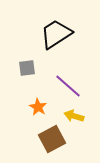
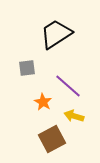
orange star: moved 5 px right, 5 px up
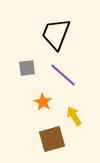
black trapezoid: rotated 36 degrees counterclockwise
purple line: moved 5 px left, 11 px up
yellow arrow: rotated 42 degrees clockwise
brown square: rotated 12 degrees clockwise
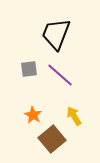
gray square: moved 2 px right, 1 px down
purple line: moved 3 px left
orange star: moved 10 px left, 13 px down
brown square: rotated 24 degrees counterclockwise
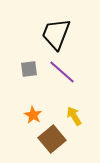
purple line: moved 2 px right, 3 px up
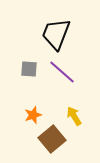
gray square: rotated 12 degrees clockwise
orange star: rotated 24 degrees clockwise
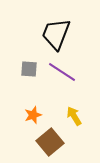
purple line: rotated 8 degrees counterclockwise
brown square: moved 2 px left, 3 px down
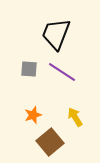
yellow arrow: moved 1 px right, 1 px down
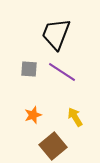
brown square: moved 3 px right, 4 px down
